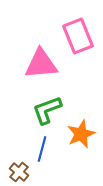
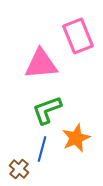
orange star: moved 5 px left, 4 px down
brown cross: moved 3 px up
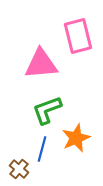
pink rectangle: rotated 8 degrees clockwise
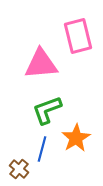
orange star: rotated 8 degrees counterclockwise
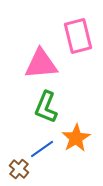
green L-shape: moved 1 px left, 3 px up; rotated 48 degrees counterclockwise
blue line: rotated 40 degrees clockwise
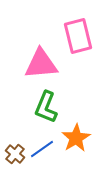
brown cross: moved 4 px left, 15 px up
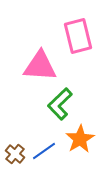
pink triangle: moved 1 px left, 2 px down; rotated 9 degrees clockwise
green L-shape: moved 14 px right, 3 px up; rotated 24 degrees clockwise
orange star: moved 4 px right, 1 px down
blue line: moved 2 px right, 2 px down
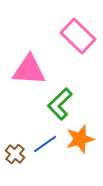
pink rectangle: rotated 32 degrees counterclockwise
pink triangle: moved 11 px left, 4 px down
orange star: rotated 16 degrees clockwise
blue line: moved 1 px right, 7 px up
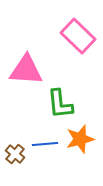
pink triangle: moved 3 px left
green L-shape: rotated 52 degrees counterclockwise
blue line: rotated 30 degrees clockwise
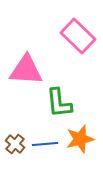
green L-shape: moved 1 px left, 1 px up
brown cross: moved 10 px up
